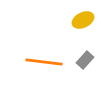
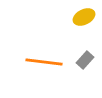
yellow ellipse: moved 1 px right, 3 px up
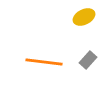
gray rectangle: moved 3 px right
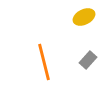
orange line: rotated 69 degrees clockwise
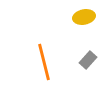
yellow ellipse: rotated 15 degrees clockwise
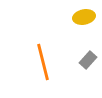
orange line: moved 1 px left
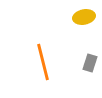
gray rectangle: moved 2 px right, 3 px down; rotated 24 degrees counterclockwise
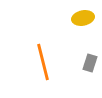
yellow ellipse: moved 1 px left, 1 px down
